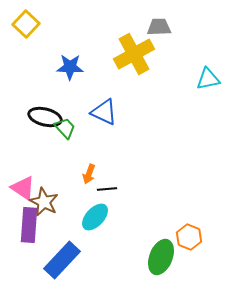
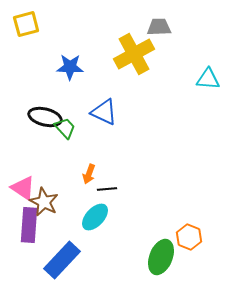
yellow square: rotated 32 degrees clockwise
cyan triangle: rotated 15 degrees clockwise
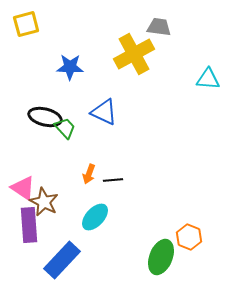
gray trapezoid: rotated 10 degrees clockwise
black line: moved 6 px right, 9 px up
purple rectangle: rotated 8 degrees counterclockwise
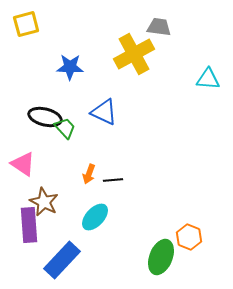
pink triangle: moved 24 px up
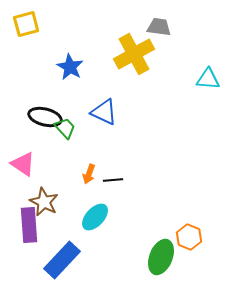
blue star: rotated 28 degrees clockwise
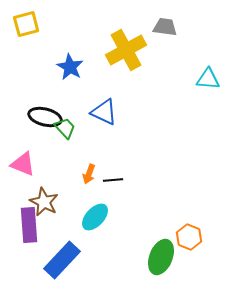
gray trapezoid: moved 6 px right
yellow cross: moved 8 px left, 4 px up
pink triangle: rotated 12 degrees counterclockwise
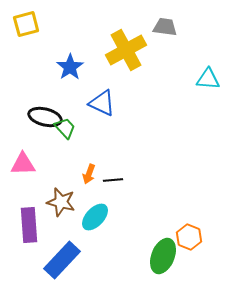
blue star: rotated 8 degrees clockwise
blue triangle: moved 2 px left, 9 px up
pink triangle: rotated 24 degrees counterclockwise
brown star: moved 17 px right; rotated 12 degrees counterclockwise
green ellipse: moved 2 px right, 1 px up
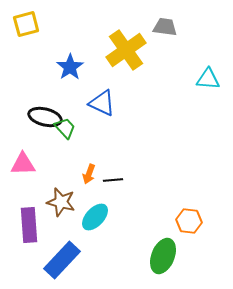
yellow cross: rotated 6 degrees counterclockwise
orange hexagon: moved 16 px up; rotated 15 degrees counterclockwise
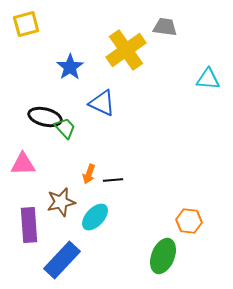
brown star: rotated 28 degrees counterclockwise
